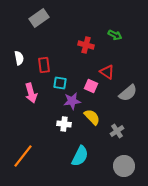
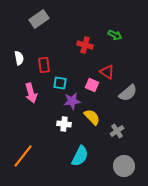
gray rectangle: moved 1 px down
red cross: moved 1 px left
pink square: moved 1 px right, 1 px up
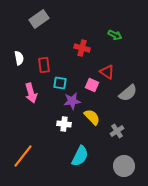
red cross: moved 3 px left, 3 px down
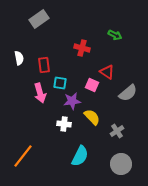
pink arrow: moved 9 px right
gray circle: moved 3 px left, 2 px up
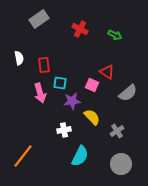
red cross: moved 2 px left, 19 px up; rotated 14 degrees clockwise
white cross: moved 6 px down; rotated 16 degrees counterclockwise
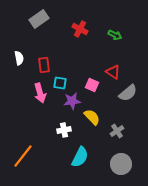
red triangle: moved 6 px right
cyan semicircle: moved 1 px down
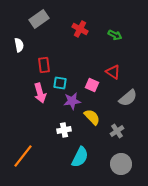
white semicircle: moved 13 px up
gray semicircle: moved 5 px down
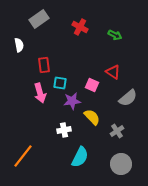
red cross: moved 2 px up
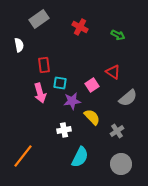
green arrow: moved 3 px right
pink square: rotated 32 degrees clockwise
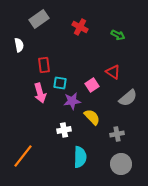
gray cross: moved 3 px down; rotated 24 degrees clockwise
cyan semicircle: rotated 25 degrees counterclockwise
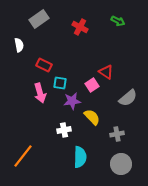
green arrow: moved 14 px up
red rectangle: rotated 56 degrees counterclockwise
red triangle: moved 7 px left
